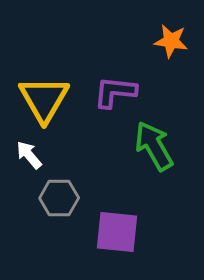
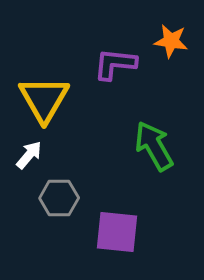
purple L-shape: moved 28 px up
white arrow: rotated 80 degrees clockwise
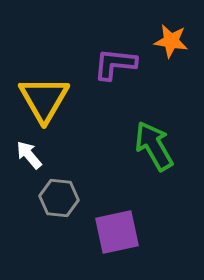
white arrow: rotated 80 degrees counterclockwise
gray hexagon: rotated 6 degrees clockwise
purple square: rotated 18 degrees counterclockwise
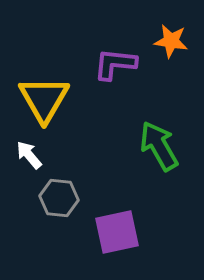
green arrow: moved 5 px right
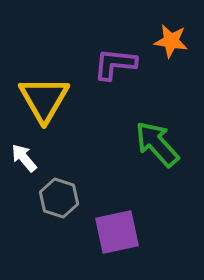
green arrow: moved 2 px left, 2 px up; rotated 12 degrees counterclockwise
white arrow: moved 5 px left, 3 px down
gray hexagon: rotated 12 degrees clockwise
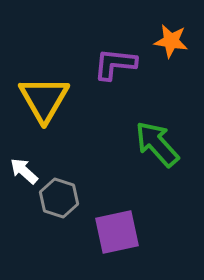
white arrow: moved 13 px down; rotated 8 degrees counterclockwise
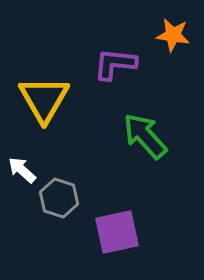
orange star: moved 2 px right, 6 px up
green arrow: moved 12 px left, 8 px up
white arrow: moved 2 px left, 1 px up
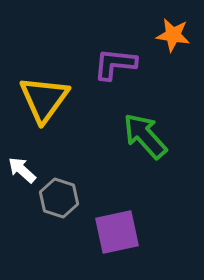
yellow triangle: rotated 6 degrees clockwise
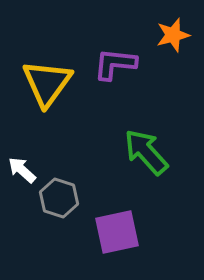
orange star: rotated 24 degrees counterclockwise
yellow triangle: moved 3 px right, 16 px up
green arrow: moved 1 px right, 16 px down
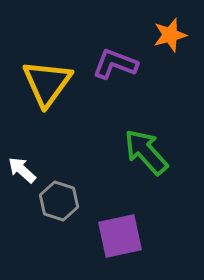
orange star: moved 3 px left
purple L-shape: rotated 15 degrees clockwise
gray hexagon: moved 3 px down
purple square: moved 3 px right, 4 px down
